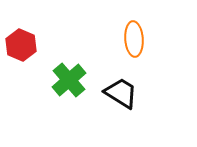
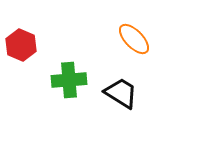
orange ellipse: rotated 40 degrees counterclockwise
green cross: rotated 36 degrees clockwise
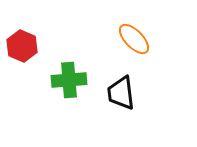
red hexagon: moved 1 px right, 1 px down
black trapezoid: rotated 129 degrees counterclockwise
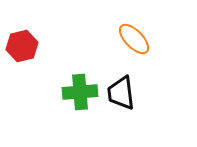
red hexagon: rotated 24 degrees clockwise
green cross: moved 11 px right, 12 px down
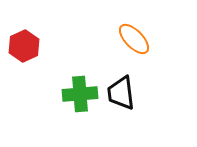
red hexagon: moved 2 px right; rotated 12 degrees counterclockwise
green cross: moved 2 px down
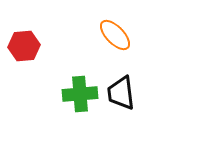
orange ellipse: moved 19 px left, 4 px up
red hexagon: rotated 20 degrees clockwise
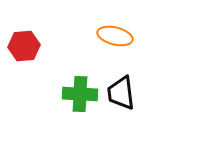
orange ellipse: moved 1 px down; rotated 32 degrees counterclockwise
green cross: rotated 8 degrees clockwise
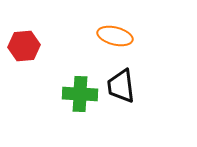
black trapezoid: moved 7 px up
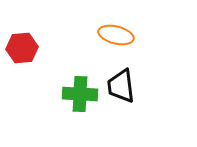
orange ellipse: moved 1 px right, 1 px up
red hexagon: moved 2 px left, 2 px down
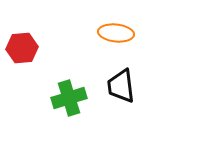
orange ellipse: moved 2 px up; rotated 8 degrees counterclockwise
green cross: moved 11 px left, 4 px down; rotated 20 degrees counterclockwise
